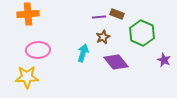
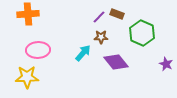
purple line: rotated 40 degrees counterclockwise
brown star: moved 2 px left; rotated 24 degrees clockwise
cyan arrow: rotated 24 degrees clockwise
purple star: moved 2 px right, 4 px down
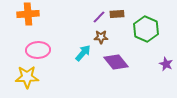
brown rectangle: rotated 24 degrees counterclockwise
green hexagon: moved 4 px right, 4 px up
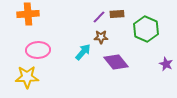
cyan arrow: moved 1 px up
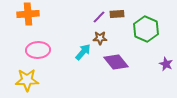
brown star: moved 1 px left, 1 px down
yellow star: moved 3 px down
